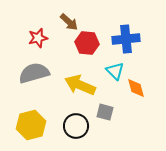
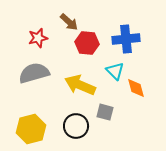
yellow hexagon: moved 4 px down
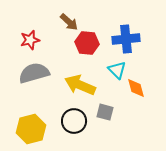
red star: moved 8 px left, 2 px down
cyan triangle: moved 2 px right, 1 px up
black circle: moved 2 px left, 5 px up
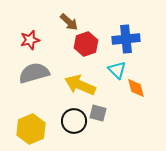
red hexagon: moved 1 px left, 1 px down; rotated 25 degrees counterclockwise
gray square: moved 7 px left, 1 px down
yellow hexagon: rotated 8 degrees counterclockwise
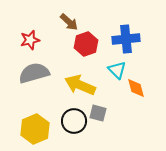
yellow hexagon: moved 4 px right
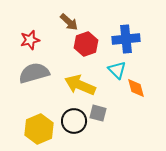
yellow hexagon: moved 4 px right
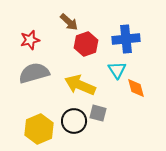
cyan triangle: rotated 12 degrees clockwise
